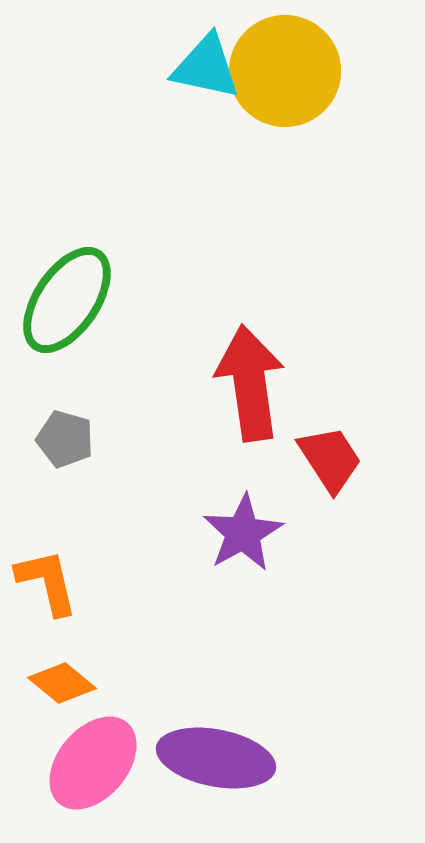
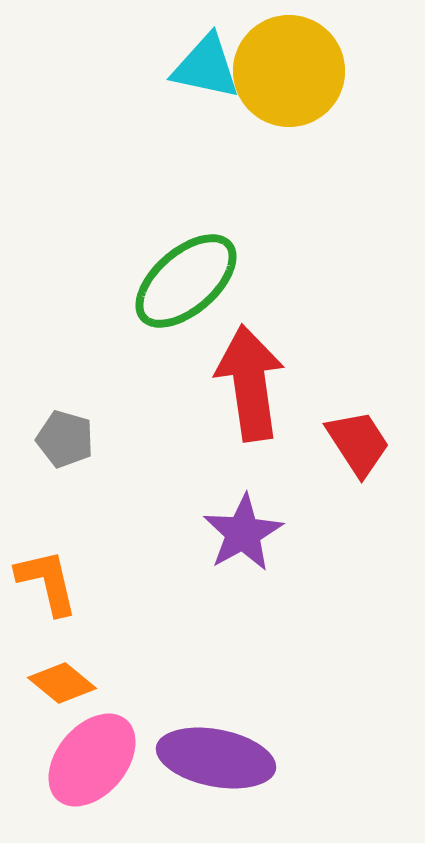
yellow circle: moved 4 px right
green ellipse: moved 119 px right, 19 px up; rotated 15 degrees clockwise
red trapezoid: moved 28 px right, 16 px up
pink ellipse: moved 1 px left, 3 px up
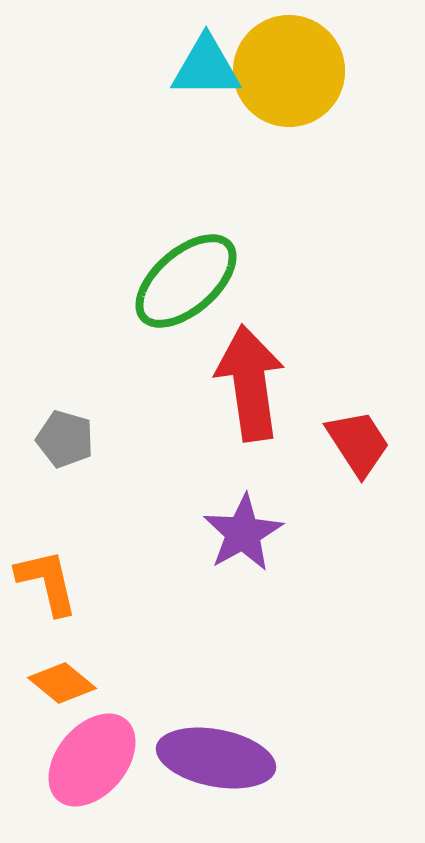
cyan triangle: rotated 12 degrees counterclockwise
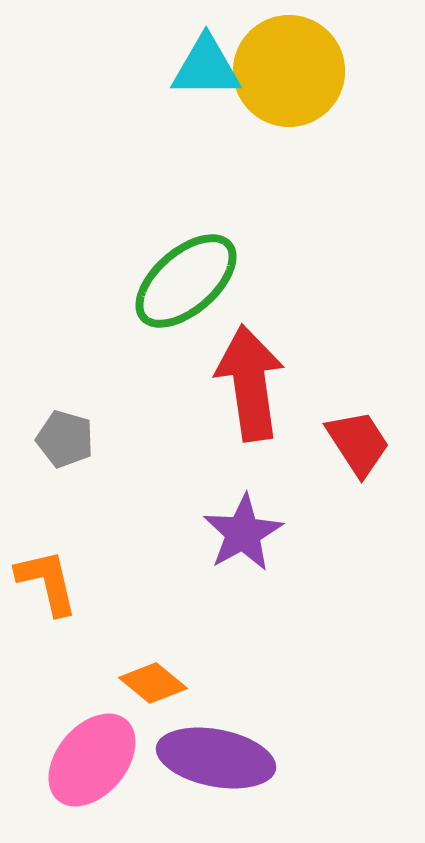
orange diamond: moved 91 px right
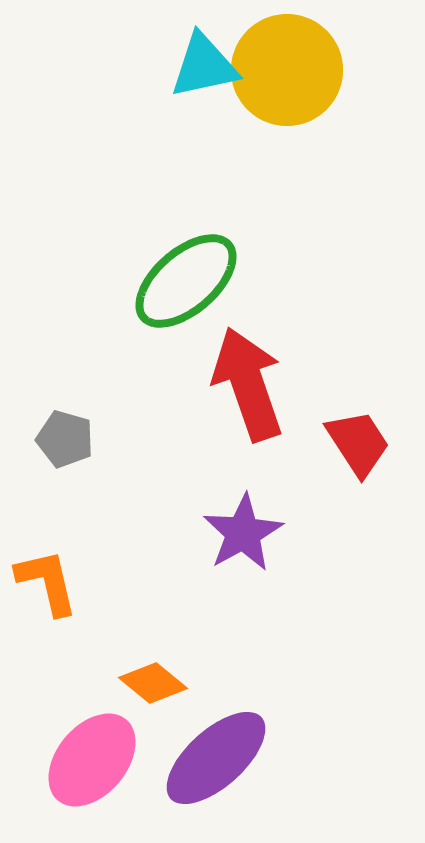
cyan triangle: moved 2 px left, 1 px up; rotated 12 degrees counterclockwise
yellow circle: moved 2 px left, 1 px up
red arrow: moved 2 px left, 1 px down; rotated 11 degrees counterclockwise
purple ellipse: rotated 53 degrees counterclockwise
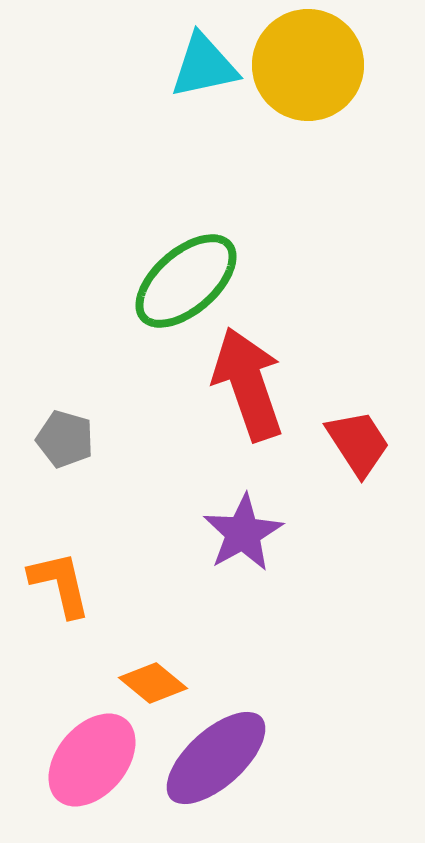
yellow circle: moved 21 px right, 5 px up
orange L-shape: moved 13 px right, 2 px down
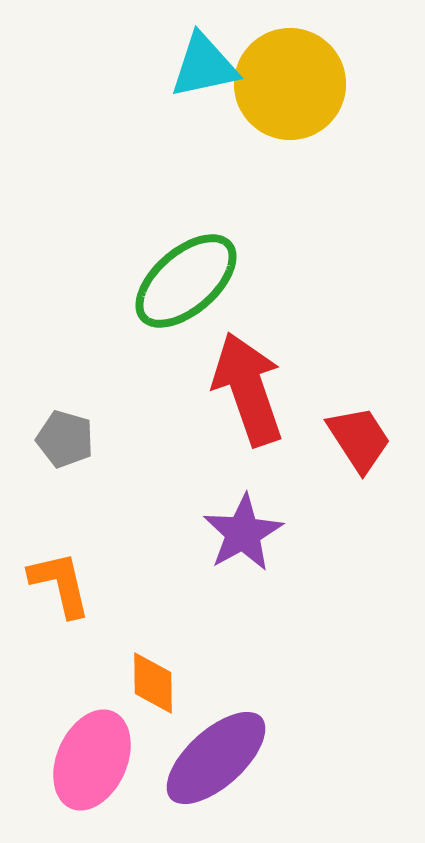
yellow circle: moved 18 px left, 19 px down
red arrow: moved 5 px down
red trapezoid: moved 1 px right, 4 px up
orange diamond: rotated 50 degrees clockwise
pink ellipse: rotated 16 degrees counterclockwise
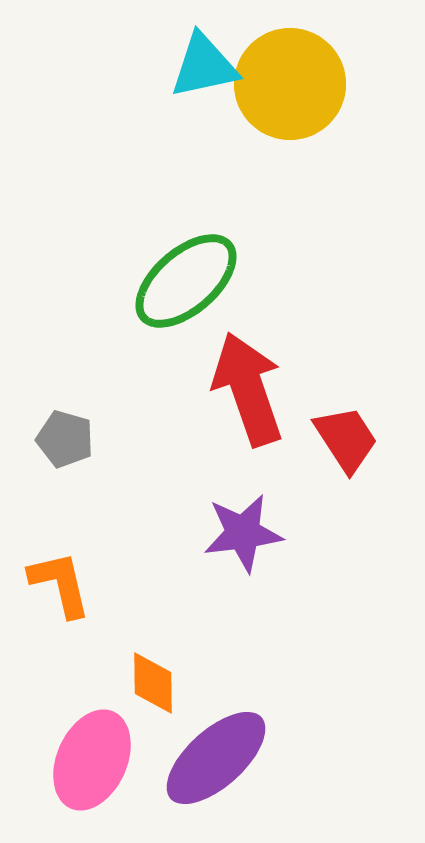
red trapezoid: moved 13 px left
purple star: rotated 22 degrees clockwise
